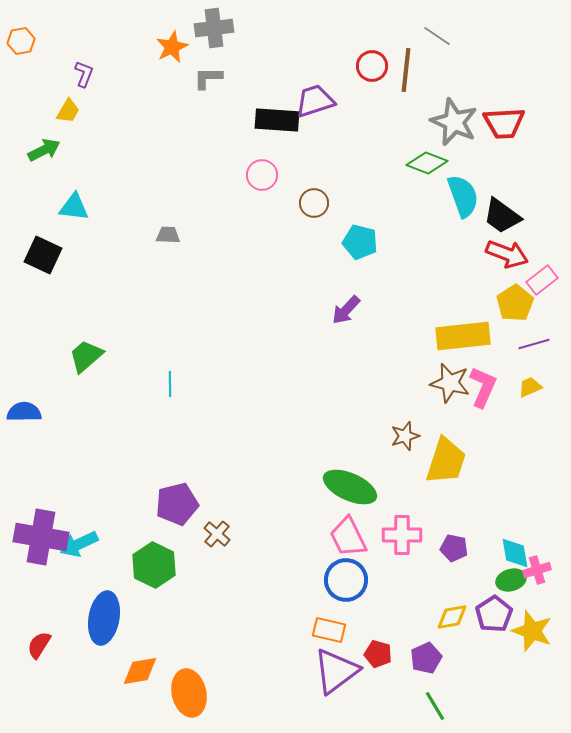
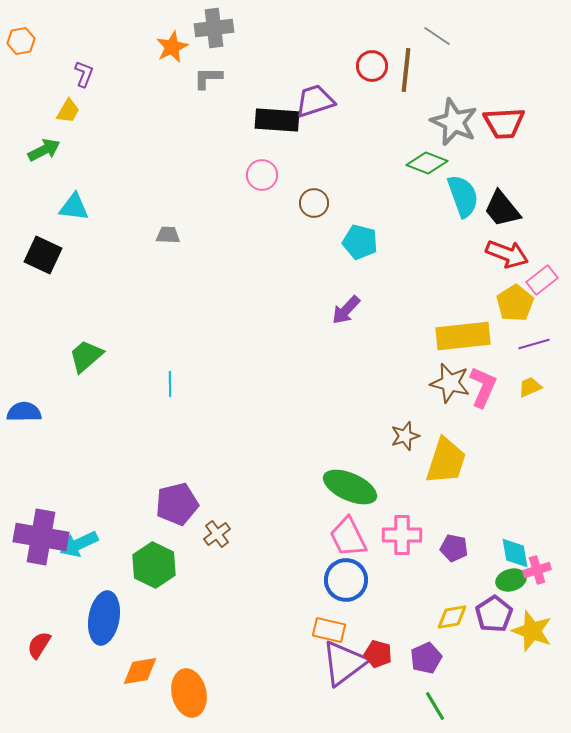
black trapezoid at (502, 216): moved 7 px up; rotated 15 degrees clockwise
brown cross at (217, 534): rotated 12 degrees clockwise
purple triangle at (336, 671): moved 8 px right, 8 px up
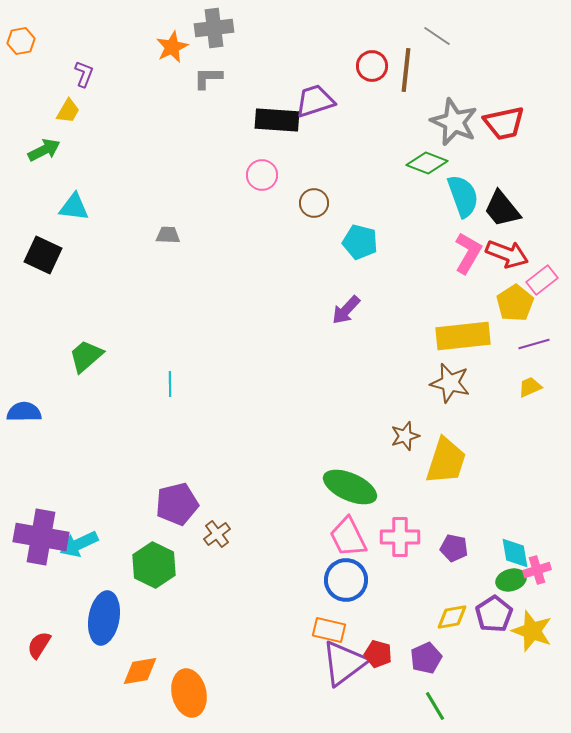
red trapezoid at (504, 123): rotated 9 degrees counterclockwise
pink L-shape at (483, 387): moved 15 px left, 134 px up; rotated 6 degrees clockwise
pink cross at (402, 535): moved 2 px left, 2 px down
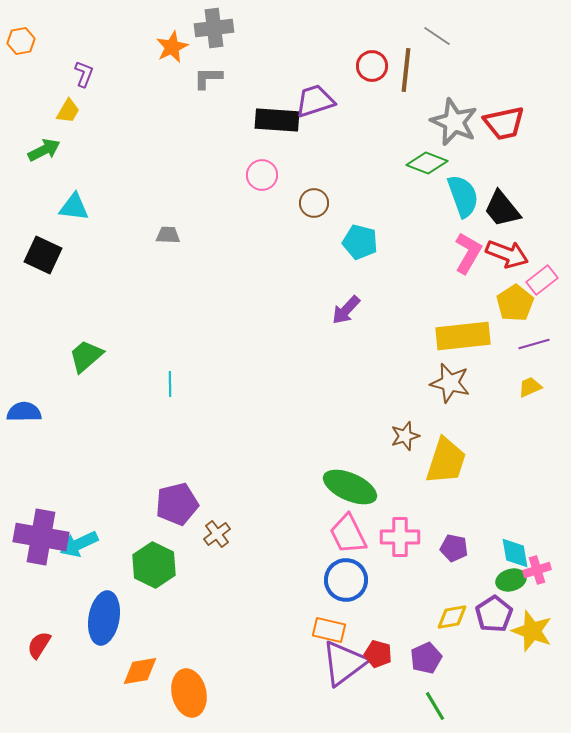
pink trapezoid at (348, 537): moved 3 px up
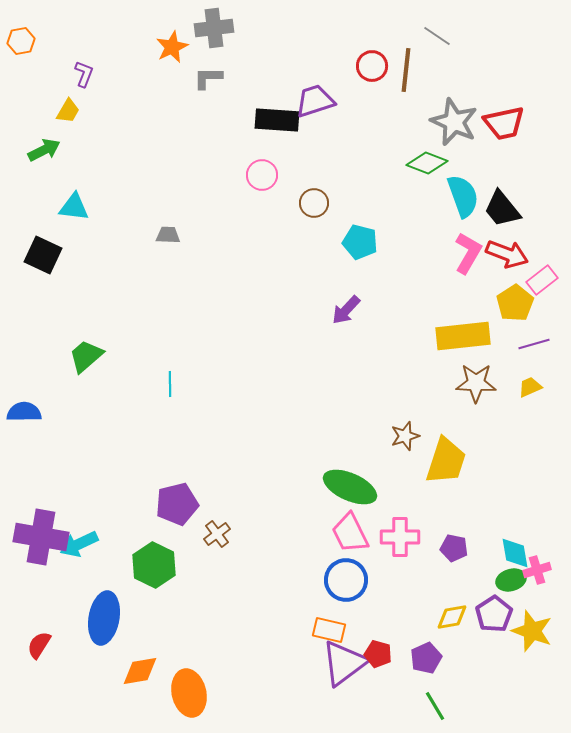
brown star at (450, 383): moved 26 px right; rotated 12 degrees counterclockwise
pink trapezoid at (348, 534): moved 2 px right, 1 px up
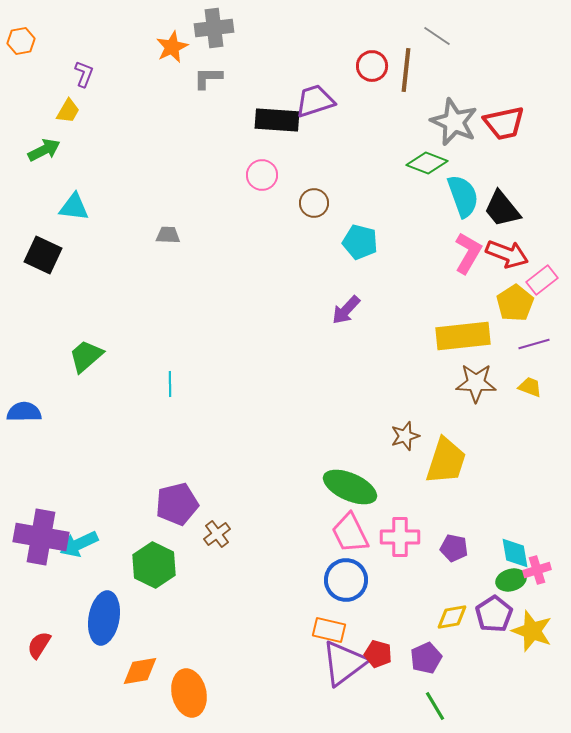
yellow trapezoid at (530, 387): rotated 45 degrees clockwise
